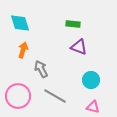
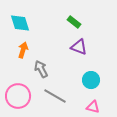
green rectangle: moved 1 px right, 2 px up; rotated 32 degrees clockwise
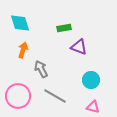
green rectangle: moved 10 px left, 6 px down; rotated 48 degrees counterclockwise
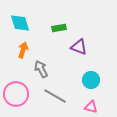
green rectangle: moved 5 px left
pink circle: moved 2 px left, 2 px up
pink triangle: moved 2 px left
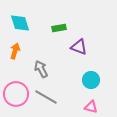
orange arrow: moved 8 px left, 1 px down
gray line: moved 9 px left, 1 px down
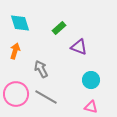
green rectangle: rotated 32 degrees counterclockwise
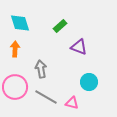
green rectangle: moved 1 px right, 2 px up
orange arrow: moved 2 px up; rotated 14 degrees counterclockwise
gray arrow: rotated 18 degrees clockwise
cyan circle: moved 2 px left, 2 px down
pink circle: moved 1 px left, 7 px up
pink triangle: moved 19 px left, 4 px up
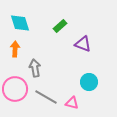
purple triangle: moved 4 px right, 3 px up
gray arrow: moved 6 px left, 1 px up
pink circle: moved 2 px down
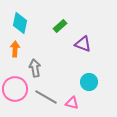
cyan diamond: rotated 30 degrees clockwise
